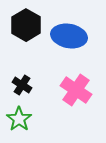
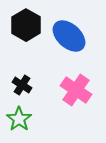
blue ellipse: rotated 32 degrees clockwise
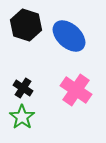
black hexagon: rotated 12 degrees counterclockwise
black cross: moved 1 px right, 3 px down
green star: moved 3 px right, 2 px up
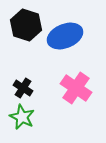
blue ellipse: moved 4 px left; rotated 64 degrees counterclockwise
pink cross: moved 2 px up
green star: rotated 10 degrees counterclockwise
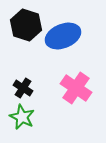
blue ellipse: moved 2 px left
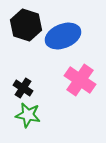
pink cross: moved 4 px right, 8 px up
green star: moved 6 px right, 2 px up; rotated 15 degrees counterclockwise
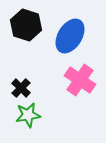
blue ellipse: moved 7 px right; rotated 36 degrees counterclockwise
black cross: moved 2 px left; rotated 12 degrees clockwise
green star: rotated 20 degrees counterclockwise
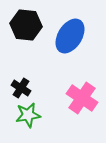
black hexagon: rotated 12 degrees counterclockwise
pink cross: moved 2 px right, 18 px down
black cross: rotated 12 degrees counterclockwise
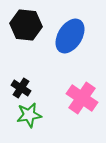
green star: moved 1 px right
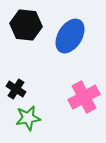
black cross: moved 5 px left, 1 px down
pink cross: moved 2 px right, 1 px up; rotated 28 degrees clockwise
green star: moved 1 px left, 3 px down
